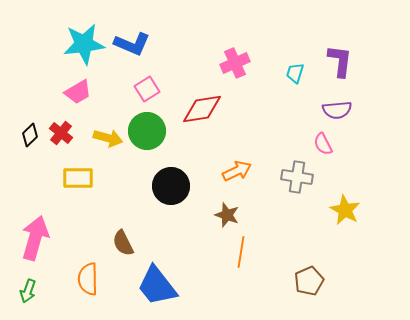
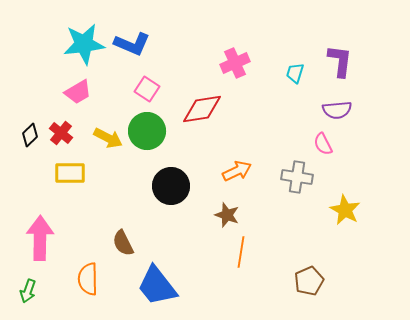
pink square: rotated 25 degrees counterclockwise
yellow arrow: rotated 12 degrees clockwise
yellow rectangle: moved 8 px left, 5 px up
pink arrow: moved 5 px right; rotated 15 degrees counterclockwise
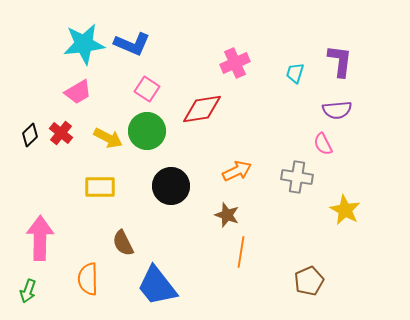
yellow rectangle: moved 30 px right, 14 px down
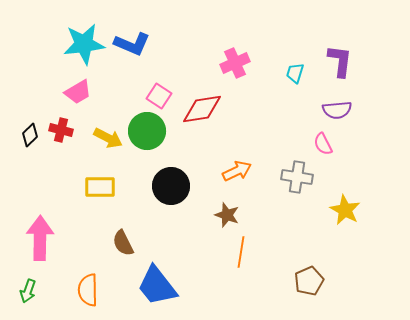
pink square: moved 12 px right, 7 px down
red cross: moved 3 px up; rotated 25 degrees counterclockwise
orange semicircle: moved 11 px down
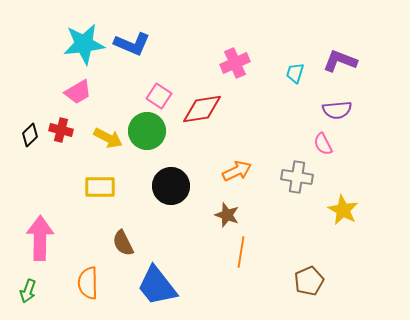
purple L-shape: rotated 76 degrees counterclockwise
yellow star: moved 2 px left
orange semicircle: moved 7 px up
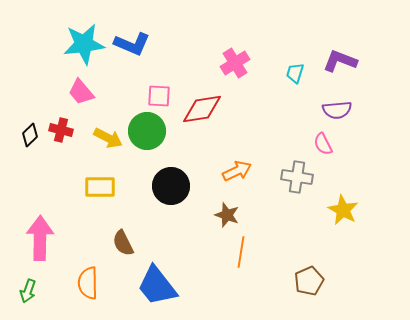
pink cross: rotated 8 degrees counterclockwise
pink trapezoid: moved 3 px right; rotated 80 degrees clockwise
pink square: rotated 30 degrees counterclockwise
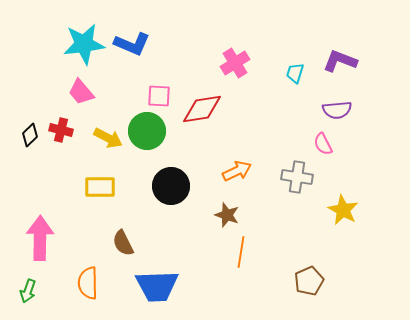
blue trapezoid: rotated 54 degrees counterclockwise
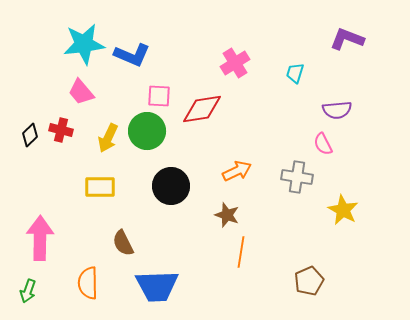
blue L-shape: moved 11 px down
purple L-shape: moved 7 px right, 22 px up
yellow arrow: rotated 88 degrees clockwise
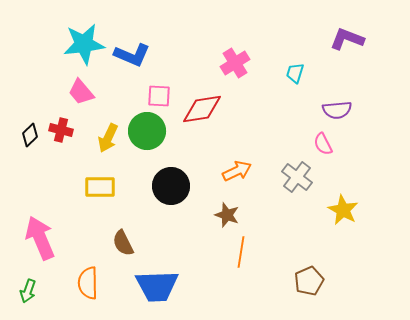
gray cross: rotated 28 degrees clockwise
pink arrow: rotated 24 degrees counterclockwise
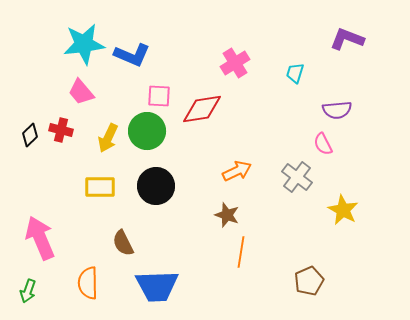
black circle: moved 15 px left
